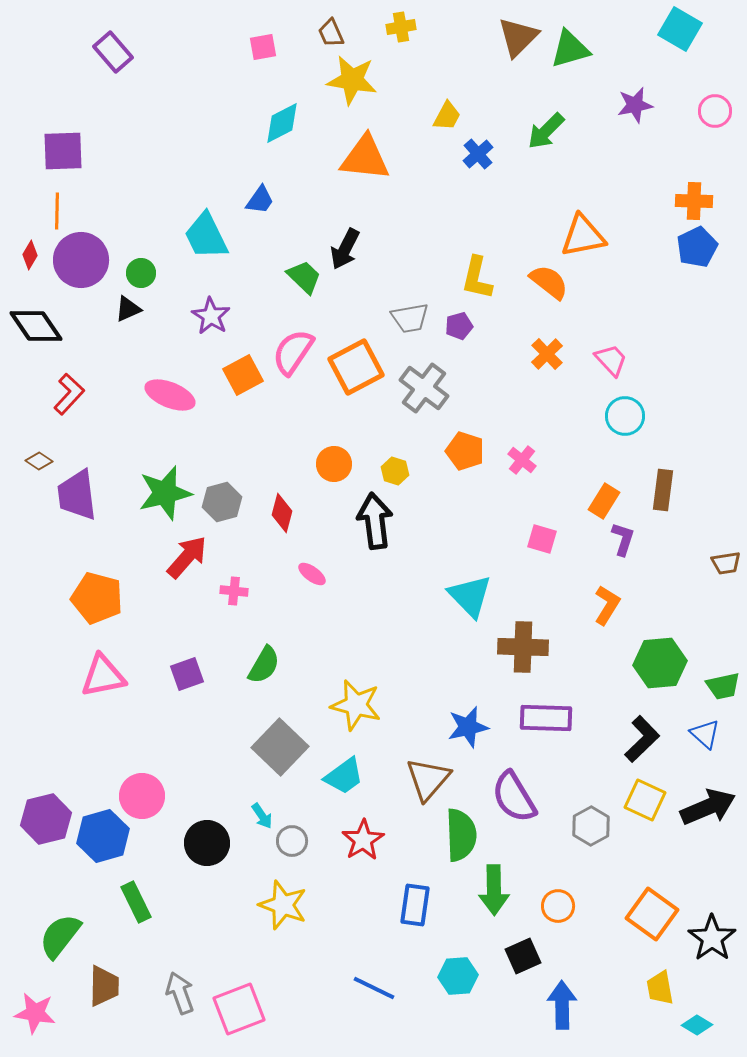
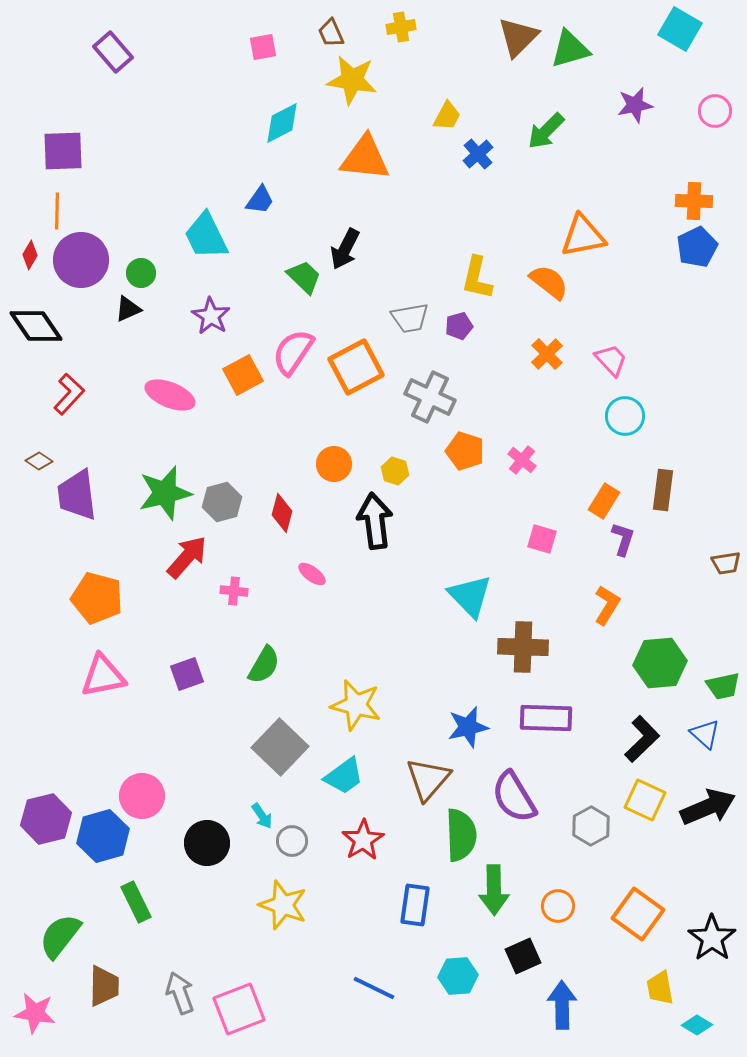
gray cross at (424, 388): moved 6 px right, 9 px down; rotated 12 degrees counterclockwise
orange square at (652, 914): moved 14 px left
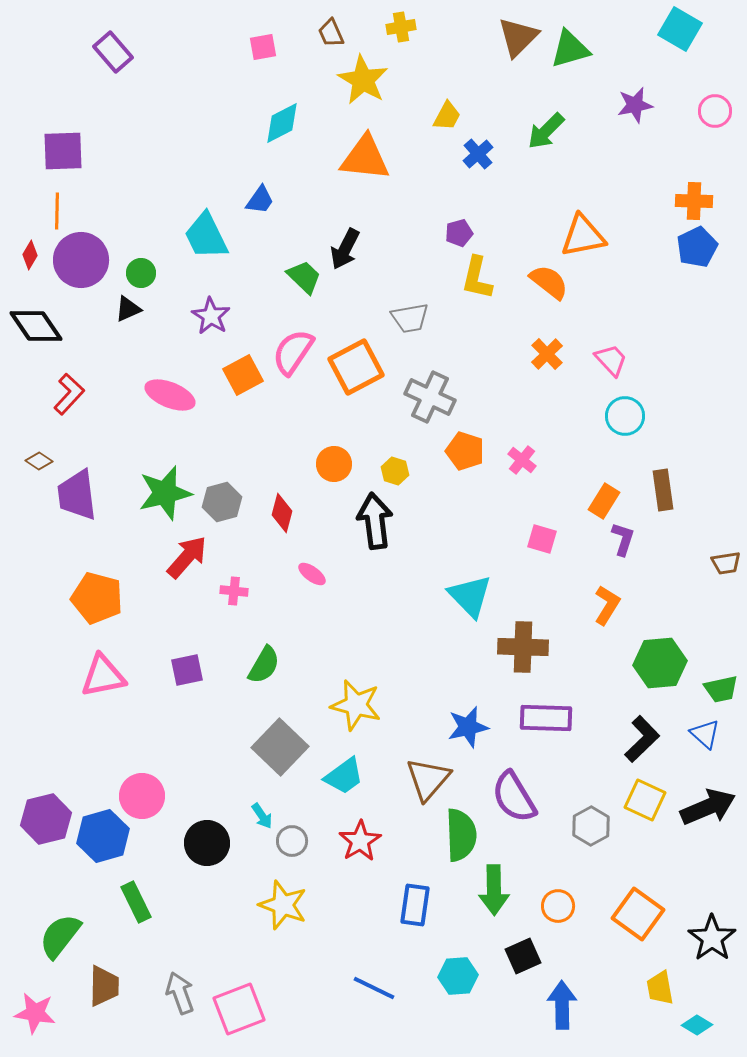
yellow star at (352, 80): moved 11 px right; rotated 21 degrees clockwise
purple pentagon at (459, 326): moved 93 px up
brown rectangle at (663, 490): rotated 15 degrees counterclockwise
purple square at (187, 674): moved 4 px up; rotated 8 degrees clockwise
green trapezoid at (723, 686): moved 2 px left, 3 px down
red star at (363, 840): moved 3 px left, 1 px down
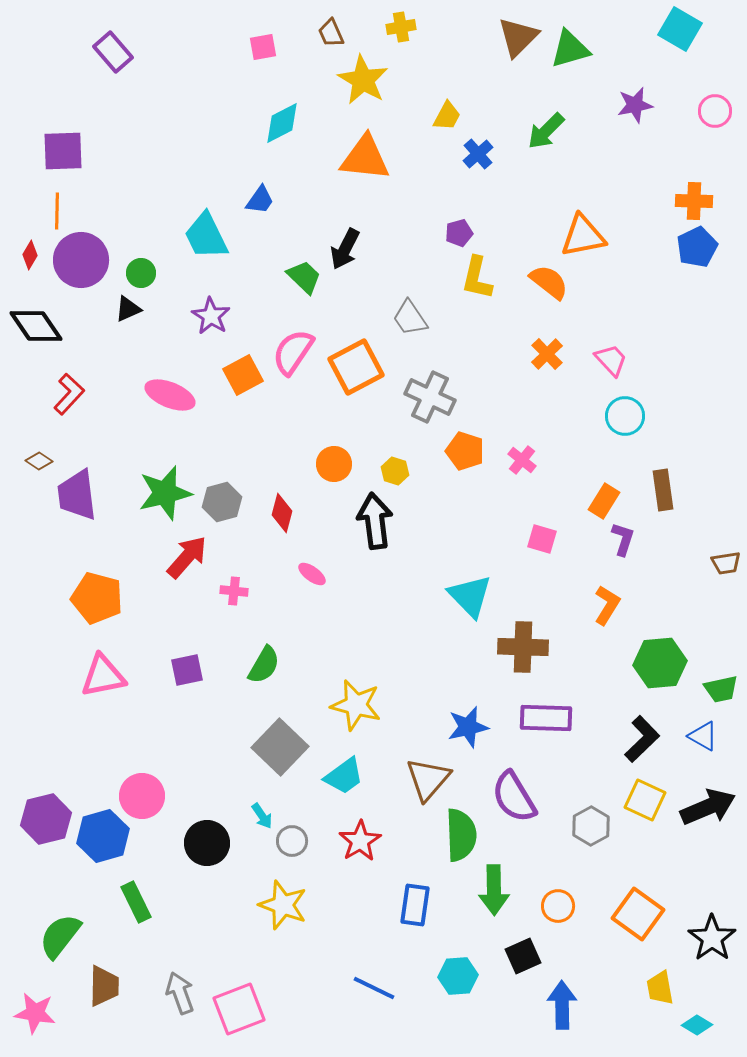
gray trapezoid at (410, 318): rotated 66 degrees clockwise
blue triangle at (705, 734): moved 2 px left, 2 px down; rotated 12 degrees counterclockwise
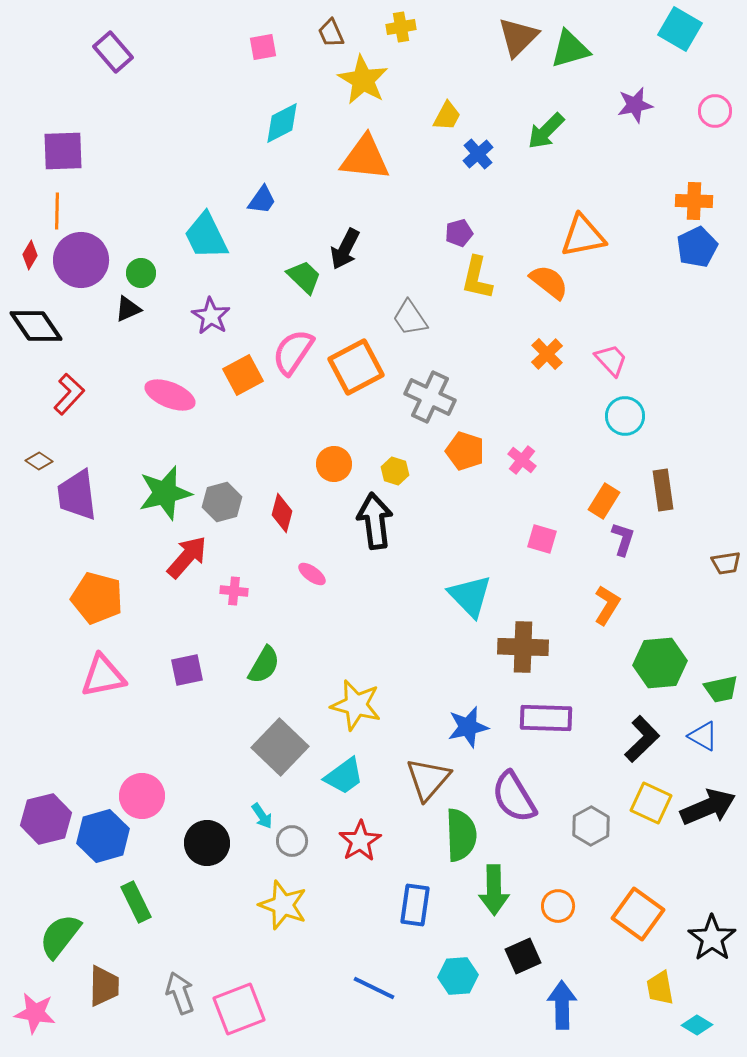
blue trapezoid at (260, 200): moved 2 px right
yellow square at (645, 800): moved 6 px right, 3 px down
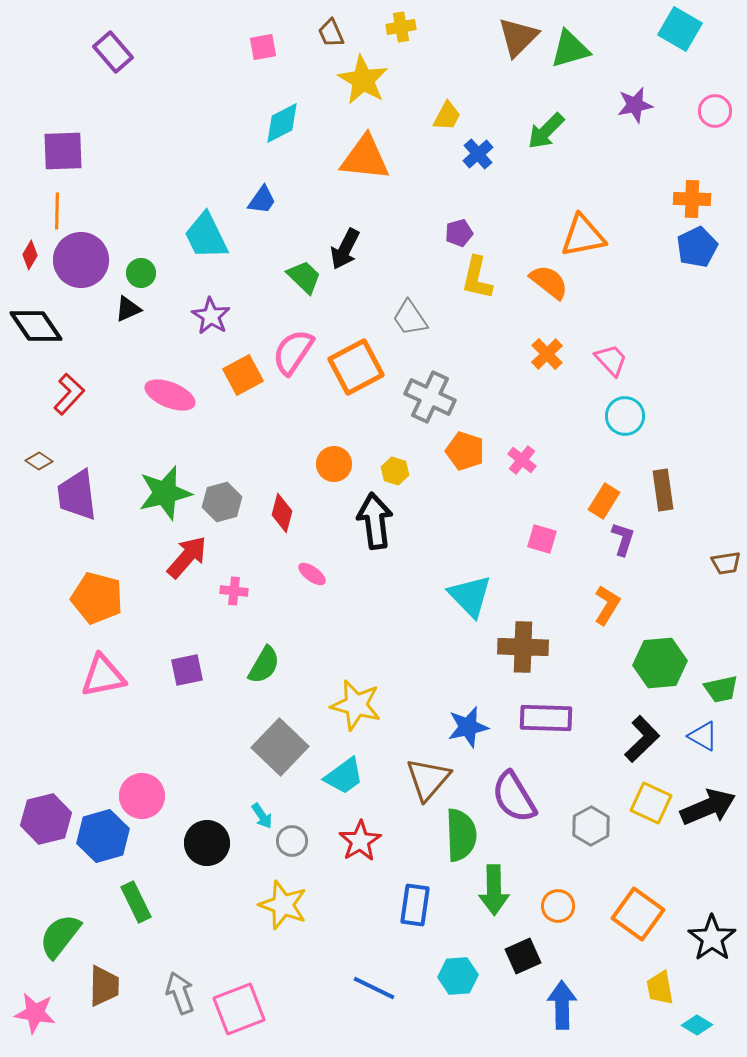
orange cross at (694, 201): moved 2 px left, 2 px up
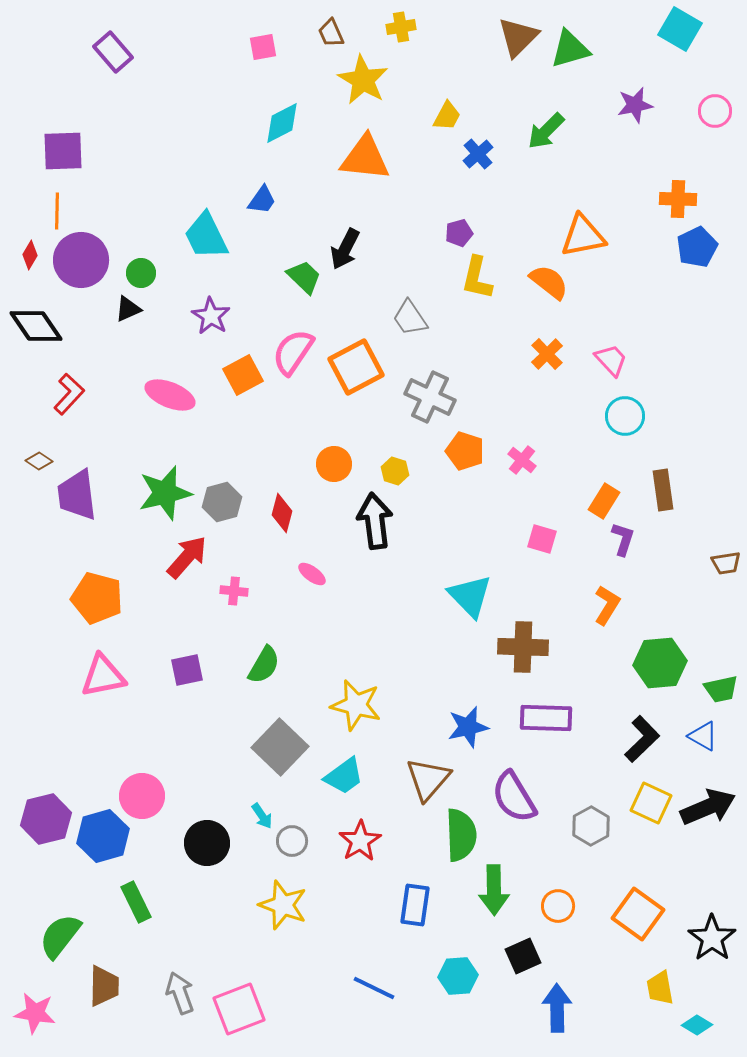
orange cross at (692, 199): moved 14 px left
blue arrow at (562, 1005): moved 5 px left, 3 px down
